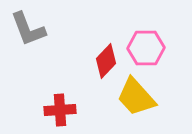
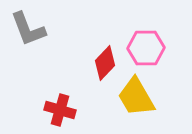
red diamond: moved 1 px left, 2 px down
yellow trapezoid: rotated 12 degrees clockwise
red cross: rotated 20 degrees clockwise
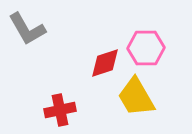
gray L-shape: moved 1 px left; rotated 9 degrees counterclockwise
red diamond: rotated 28 degrees clockwise
red cross: rotated 28 degrees counterclockwise
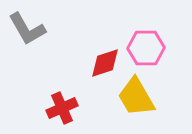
red cross: moved 2 px right, 2 px up; rotated 12 degrees counterclockwise
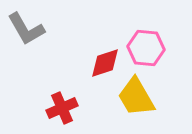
gray L-shape: moved 1 px left
pink hexagon: rotated 6 degrees clockwise
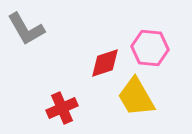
pink hexagon: moved 4 px right
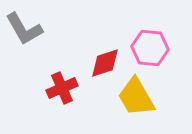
gray L-shape: moved 2 px left
red cross: moved 20 px up
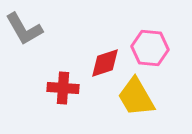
red cross: moved 1 px right; rotated 28 degrees clockwise
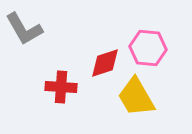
pink hexagon: moved 2 px left
red cross: moved 2 px left, 1 px up
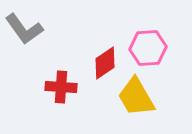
gray L-shape: rotated 6 degrees counterclockwise
pink hexagon: rotated 9 degrees counterclockwise
red diamond: rotated 16 degrees counterclockwise
